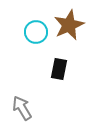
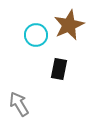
cyan circle: moved 3 px down
gray arrow: moved 3 px left, 4 px up
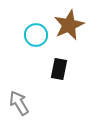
gray arrow: moved 1 px up
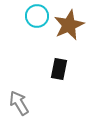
cyan circle: moved 1 px right, 19 px up
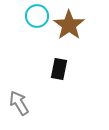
brown star: rotated 12 degrees counterclockwise
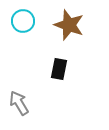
cyan circle: moved 14 px left, 5 px down
brown star: rotated 16 degrees counterclockwise
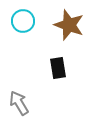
black rectangle: moved 1 px left, 1 px up; rotated 20 degrees counterclockwise
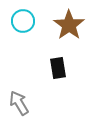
brown star: rotated 16 degrees clockwise
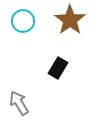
brown star: moved 1 px right, 5 px up
black rectangle: rotated 40 degrees clockwise
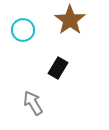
cyan circle: moved 9 px down
gray arrow: moved 14 px right
